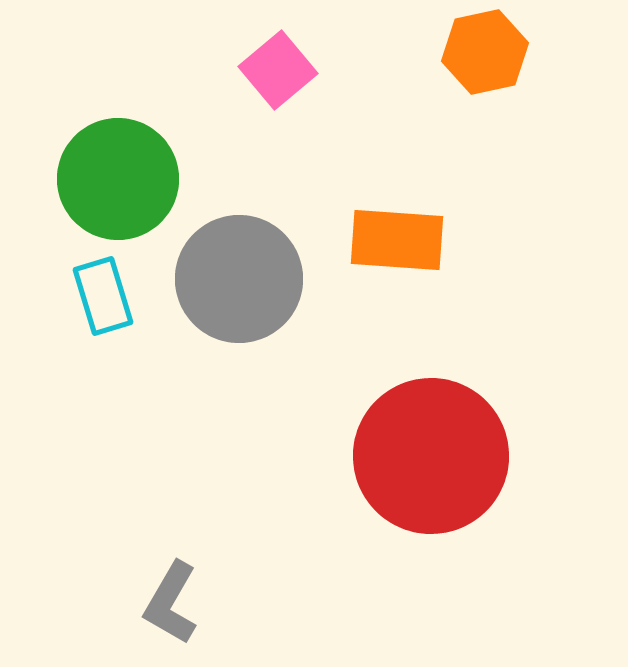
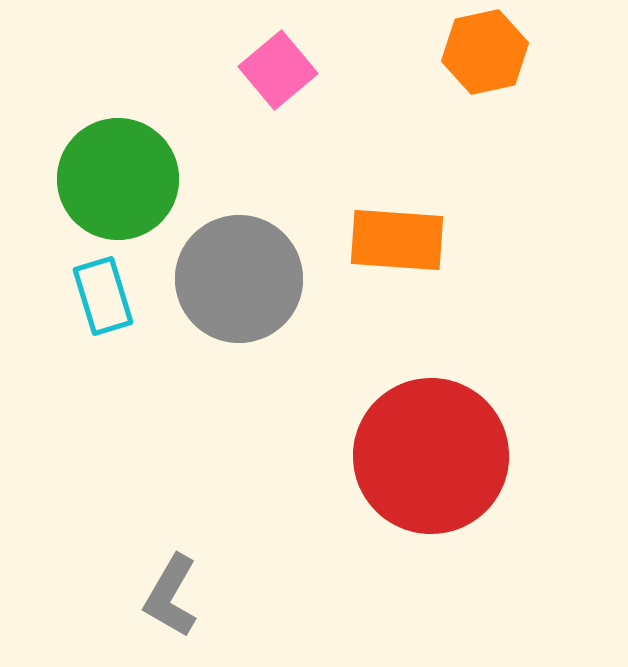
gray L-shape: moved 7 px up
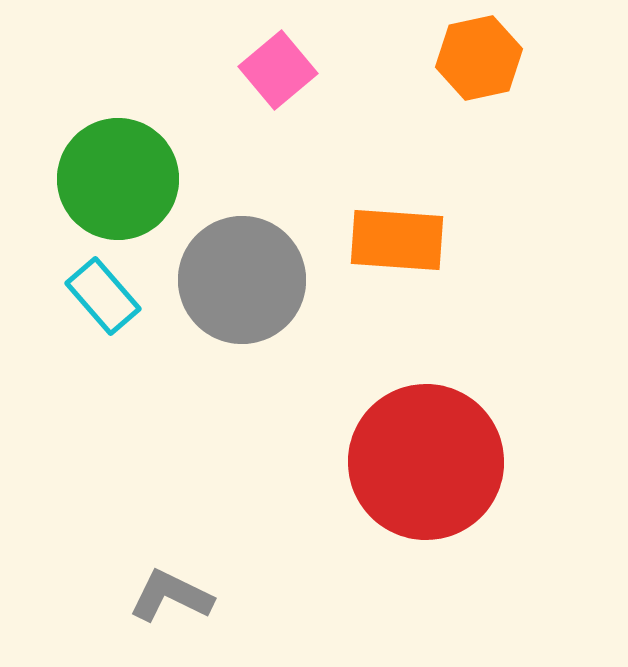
orange hexagon: moved 6 px left, 6 px down
gray circle: moved 3 px right, 1 px down
cyan rectangle: rotated 24 degrees counterclockwise
red circle: moved 5 px left, 6 px down
gray L-shape: rotated 86 degrees clockwise
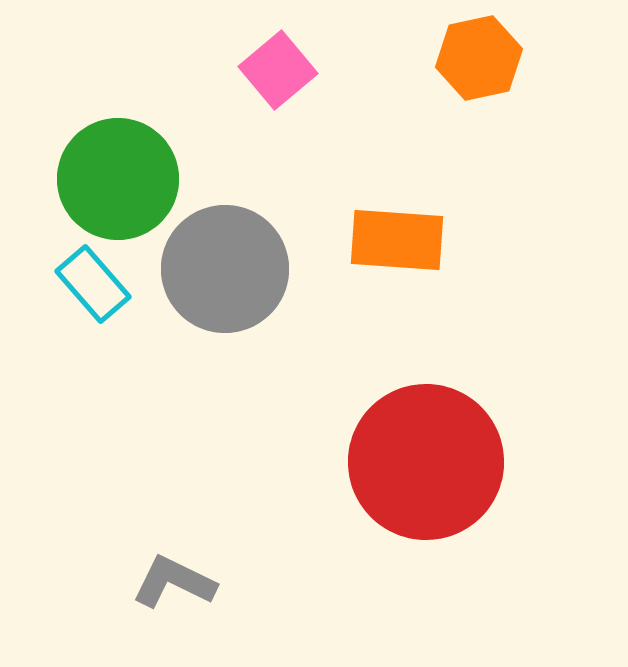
gray circle: moved 17 px left, 11 px up
cyan rectangle: moved 10 px left, 12 px up
gray L-shape: moved 3 px right, 14 px up
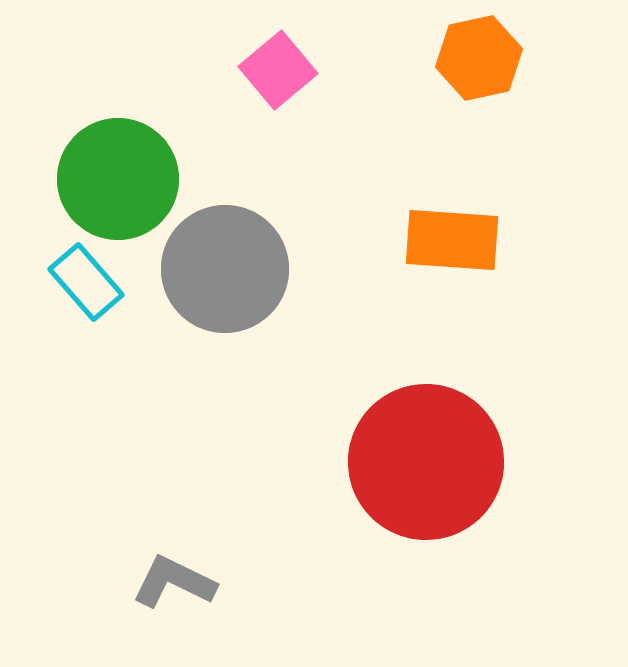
orange rectangle: moved 55 px right
cyan rectangle: moved 7 px left, 2 px up
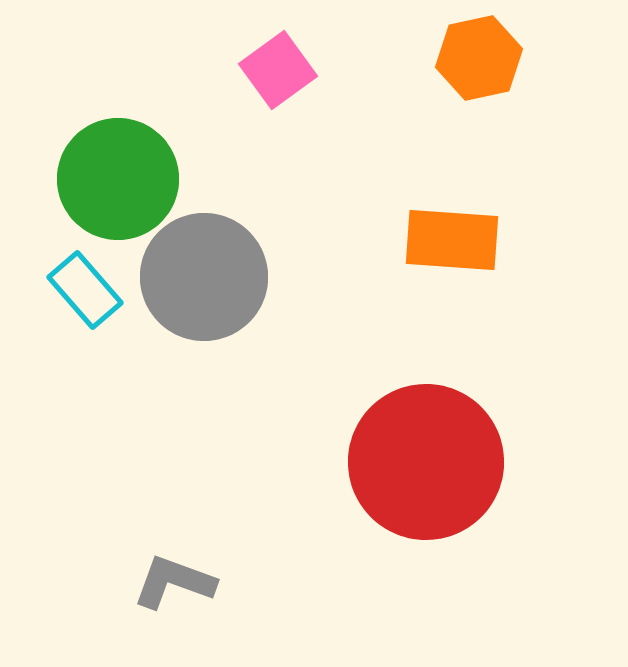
pink square: rotated 4 degrees clockwise
gray circle: moved 21 px left, 8 px down
cyan rectangle: moved 1 px left, 8 px down
gray L-shape: rotated 6 degrees counterclockwise
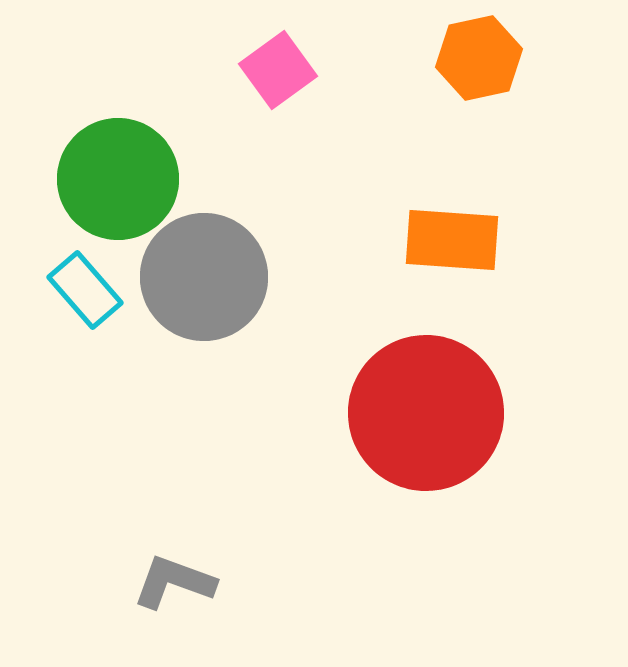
red circle: moved 49 px up
